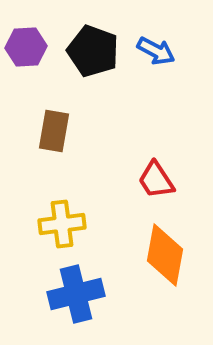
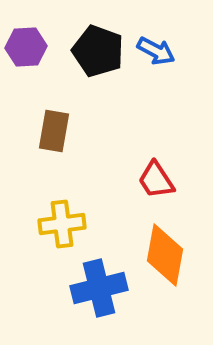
black pentagon: moved 5 px right
blue cross: moved 23 px right, 6 px up
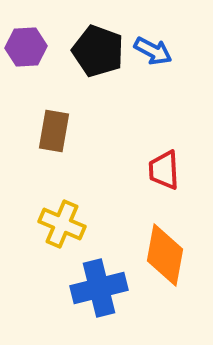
blue arrow: moved 3 px left
red trapezoid: moved 8 px right, 10 px up; rotated 30 degrees clockwise
yellow cross: rotated 30 degrees clockwise
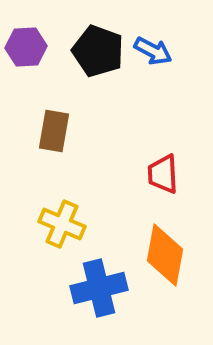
red trapezoid: moved 1 px left, 4 px down
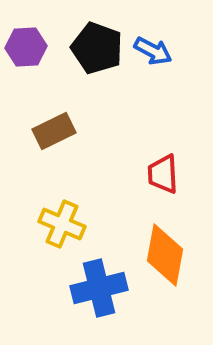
black pentagon: moved 1 px left, 3 px up
brown rectangle: rotated 54 degrees clockwise
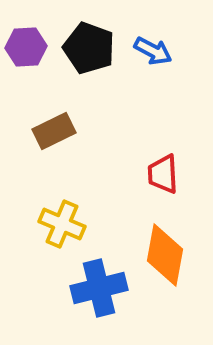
black pentagon: moved 8 px left
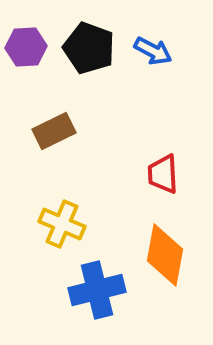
blue cross: moved 2 px left, 2 px down
